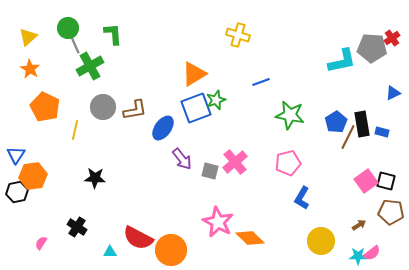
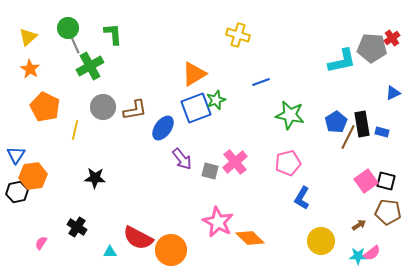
brown pentagon at (391, 212): moved 3 px left
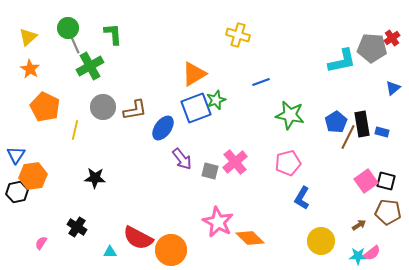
blue triangle at (393, 93): moved 5 px up; rotated 14 degrees counterclockwise
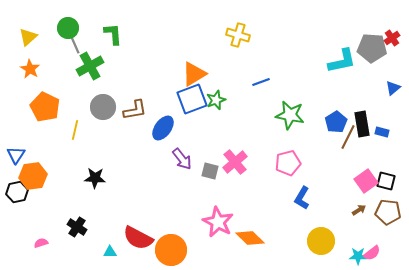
blue square at (196, 108): moved 4 px left, 9 px up
brown arrow at (359, 225): moved 15 px up
pink semicircle at (41, 243): rotated 40 degrees clockwise
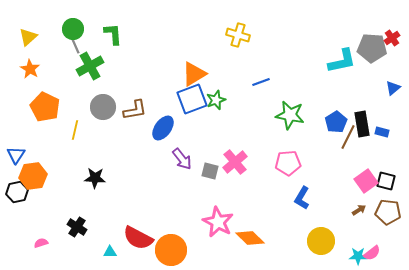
green circle at (68, 28): moved 5 px right, 1 px down
pink pentagon at (288, 163): rotated 10 degrees clockwise
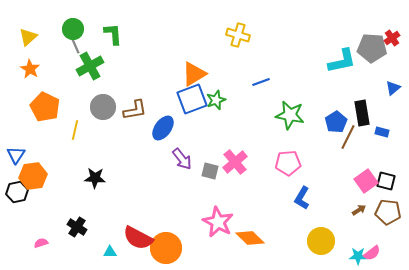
black rectangle at (362, 124): moved 11 px up
orange circle at (171, 250): moved 5 px left, 2 px up
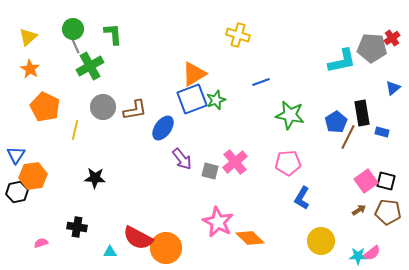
black cross at (77, 227): rotated 24 degrees counterclockwise
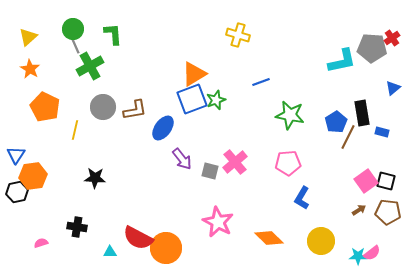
orange diamond at (250, 238): moved 19 px right
